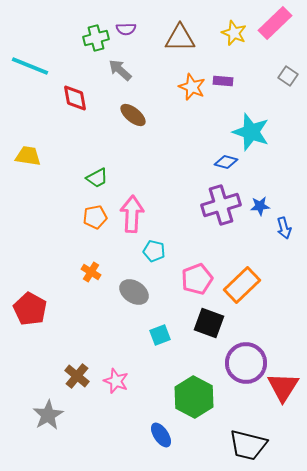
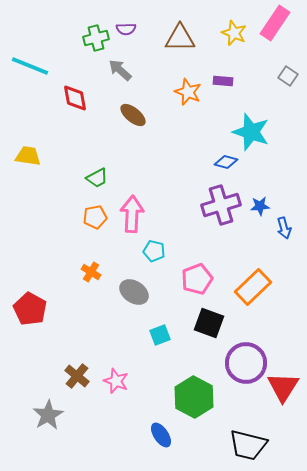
pink rectangle: rotated 12 degrees counterclockwise
orange star: moved 4 px left, 5 px down
orange rectangle: moved 11 px right, 2 px down
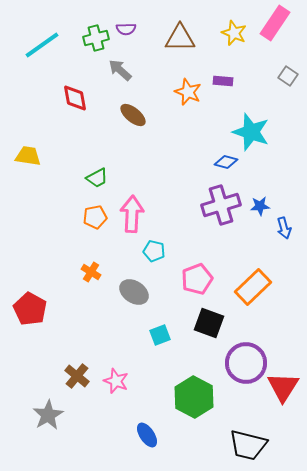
cyan line: moved 12 px right, 21 px up; rotated 57 degrees counterclockwise
blue ellipse: moved 14 px left
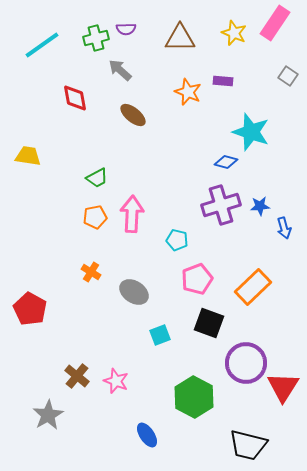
cyan pentagon: moved 23 px right, 11 px up
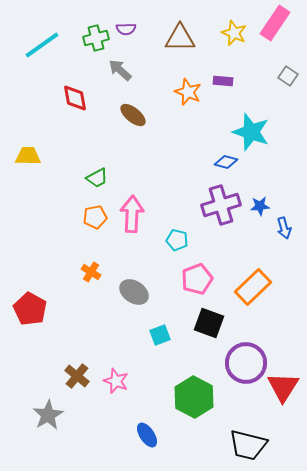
yellow trapezoid: rotated 8 degrees counterclockwise
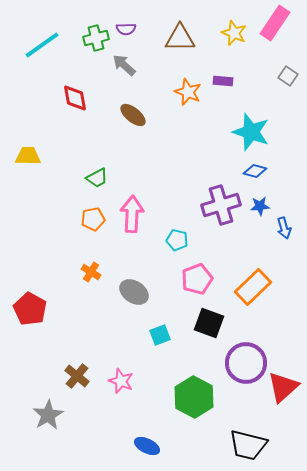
gray arrow: moved 4 px right, 5 px up
blue diamond: moved 29 px right, 9 px down
orange pentagon: moved 2 px left, 2 px down
pink star: moved 5 px right
red triangle: rotated 16 degrees clockwise
blue ellipse: moved 11 px down; rotated 30 degrees counterclockwise
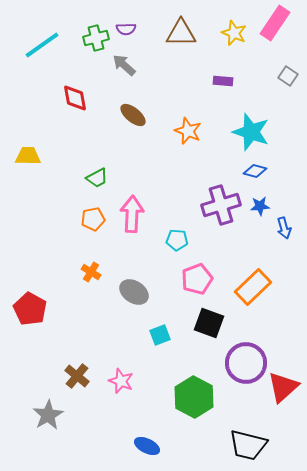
brown triangle: moved 1 px right, 5 px up
orange star: moved 39 px down
cyan pentagon: rotated 10 degrees counterclockwise
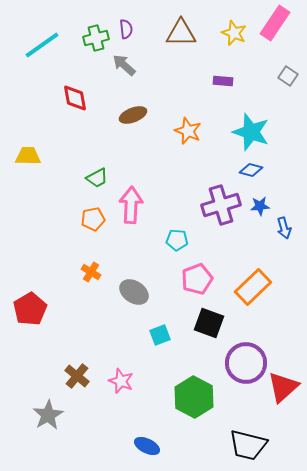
purple semicircle: rotated 96 degrees counterclockwise
brown ellipse: rotated 60 degrees counterclockwise
blue diamond: moved 4 px left, 1 px up
pink arrow: moved 1 px left, 9 px up
red pentagon: rotated 12 degrees clockwise
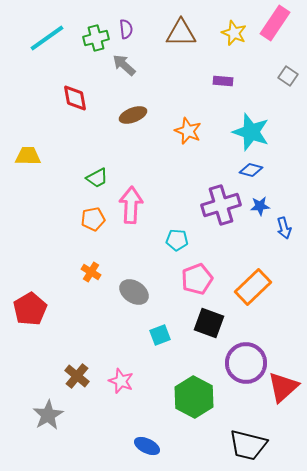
cyan line: moved 5 px right, 7 px up
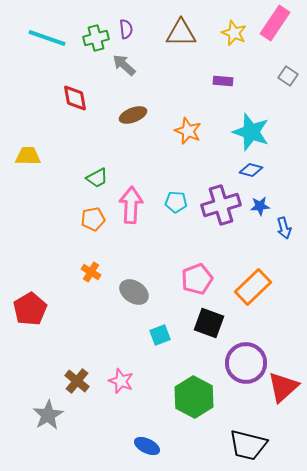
cyan line: rotated 54 degrees clockwise
cyan pentagon: moved 1 px left, 38 px up
brown cross: moved 5 px down
